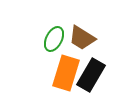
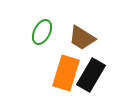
green ellipse: moved 12 px left, 7 px up
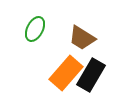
green ellipse: moved 7 px left, 3 px up
orange rectangle: rotated 24 degrees clockwise
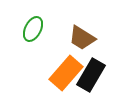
green ellipse: moved 2 px left
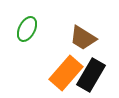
green ellipse: moved 6 px left
brown trapezoid: moved 1 px right
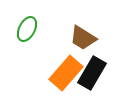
black rectangle: moved 1 px right, 2 px up
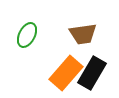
green ellipse: moved 6 px down
brown trapezoid: moved 4 px up; rotated 40 degrees counterclockwise
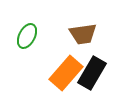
green ellipse: moved 1 px down
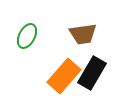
orange rectangle: moved 2 px left, 3 px down
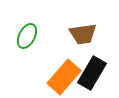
orange rectangle: moved 1 px down
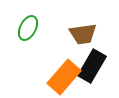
green ellipse: moved 1 px right, 8 px up
black rectangle: moved 7 px up
